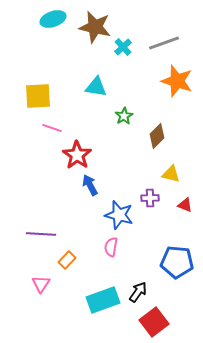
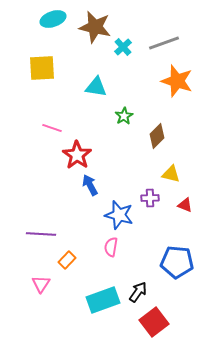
yellow square: moved 4 px right, 28 px up
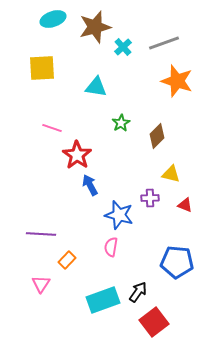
brown star: rotated 28 degrees counterclockwise
green star: moved 3 px left, 7 px down
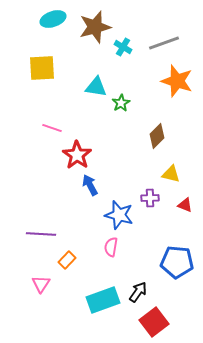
cyan cross: rotated 18 degrees counterclockwise
green star: moved 20 px up
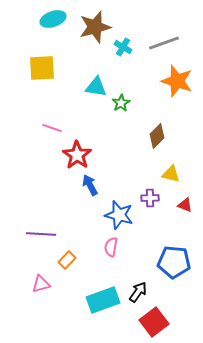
blue pentagon: moved 3 px left
pink triangle: rotated 42 degrees clockwise
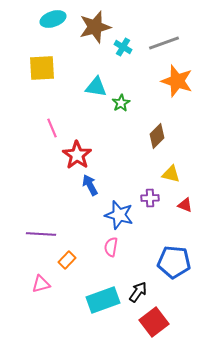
pink line: rotated 48 degrees clockwise
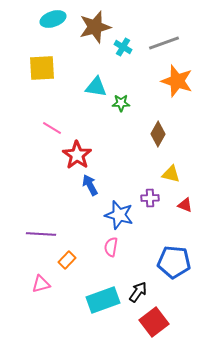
green star: rotated 30 degrees clockwise
pink line: rotated 36 degrees counterclockwise
brown diamond: moved 1 px right, 2 px up; rotated 15 degrees counterclockwise
